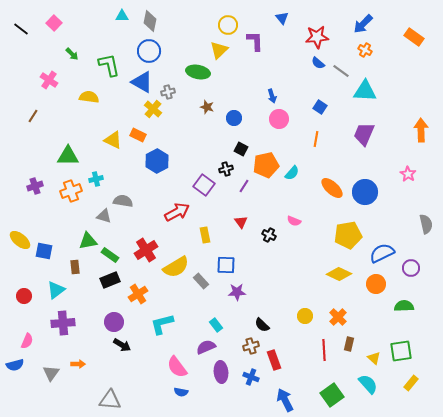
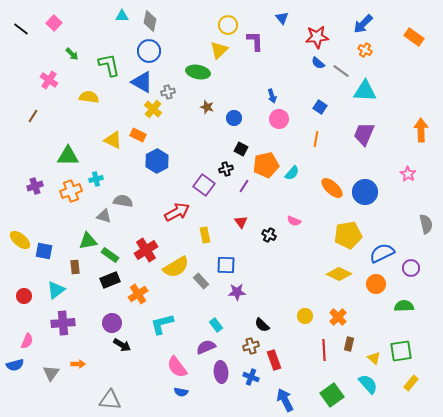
purple circle at (114, 322): moved 2 px left, 1 px down
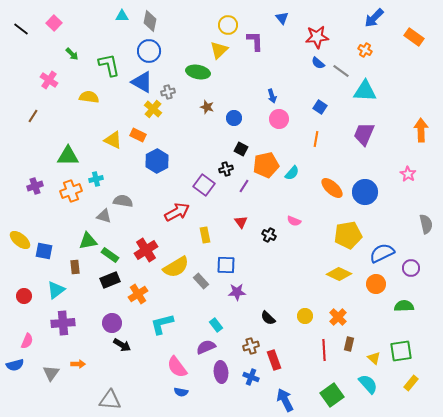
blue arrow at (363, 24): moved 11 px right, 6 px up
black semicircle at (262, 325): moved 6 px right, 7 px up
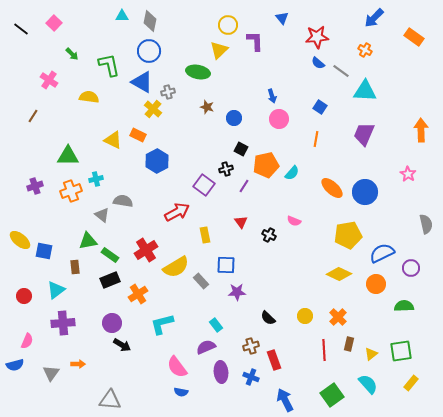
gray triangle at (104, 216): moved 2 px left, 1 px up; rotated 21 degrees clockwise
yellow triangle at (374, 358): moved 3 px left, 4 px up; rotated 40 degrees clockwise
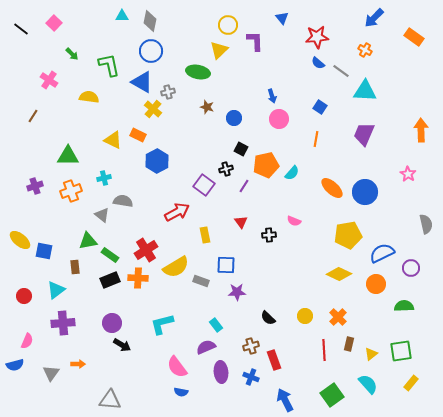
blue circle at (149, 51): moved 2 px right
cyan cross at (96, 179): moved 8 px right, 1 px up
black cross at (269, 235): rotated 32 degrees counterclockwise
gray rectangle at (201, 281): rotated 28 degrees counterclockwise
orange cross at (138, 294): moved 16 px up; rotated 36 degrees clockwise
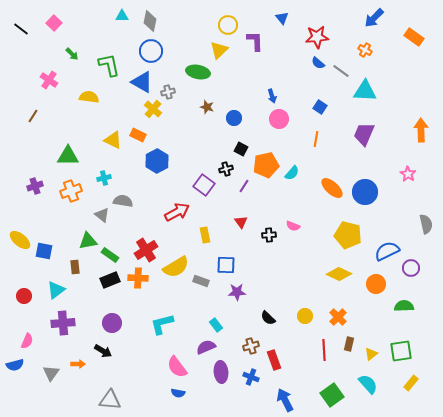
pink semicircle at (294, 221): moved 1 px left, 5 px down
yellow pentagon at (348, 235): rotated 24 degrees clockwise
blue semicircle at (382, 253): moved 5 px right, 2 px up
black arrow at (122, 345): moved 19 px left, 6 px down
blue semicircle at (181, 392): moved 3 px left, 1 px down
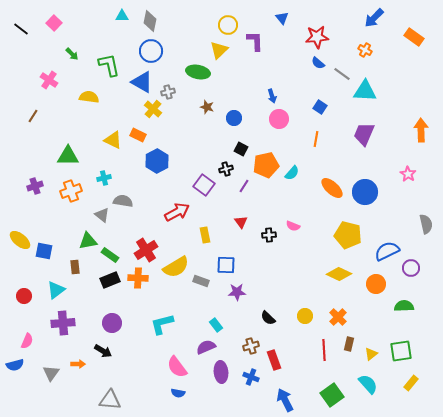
gray line at (341, 71): moved 1 px right, 3 px down
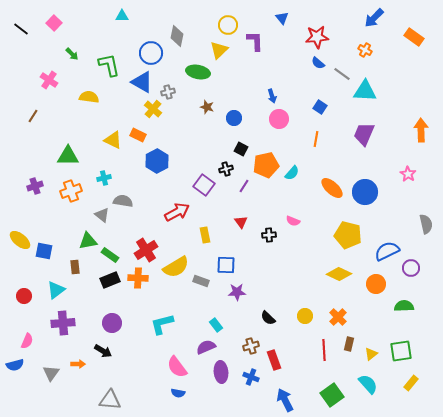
gray diamond at (150, 21): moved 27 px right, 15 px down
blue circle at (151, 51): moved 2 px down
pink semicircle at (293, 226): moved 5 px up
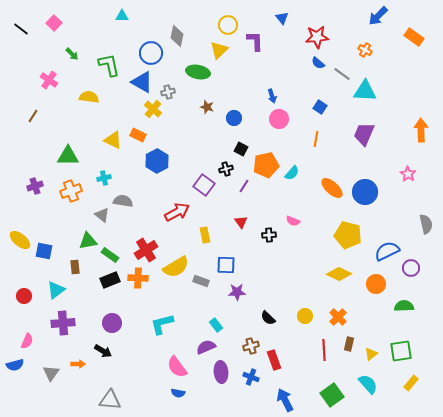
blue arrow at (374, 18): moved 4 px right, 2 px up
